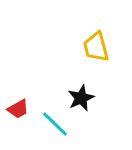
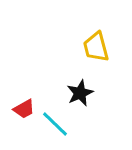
black star: moved 1 px left, 5 px up
red trapezoid: moved 6 px right
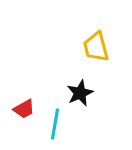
cyan line: rotated 56 degrees clockwise
